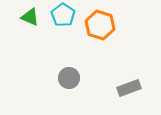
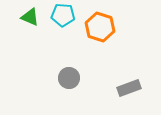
cyan pentagon: rotated 30 degrees counterclockwise
orange hexagon: moved 2 px down
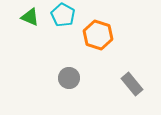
cyan pentagon: rotated 25 degrees clockwise
orange hexagon: moved 2 px left, 8 px down
gray rectangle: moved 3 px right, 4 px up; rotated 70 degrees clockwise
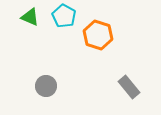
cyan pentagon: moved 1 px right, 1 px down
gray circle: moved 23 px left, 8 px down
gray rectangle: moved 3 px left, 3 px down
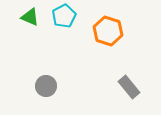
cyan pentagon: rotated 15 degrees clockwise
orange hexagon: moved 10 px right, 4 px up
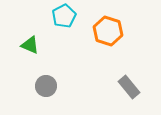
green triangle: moved 28 px down
